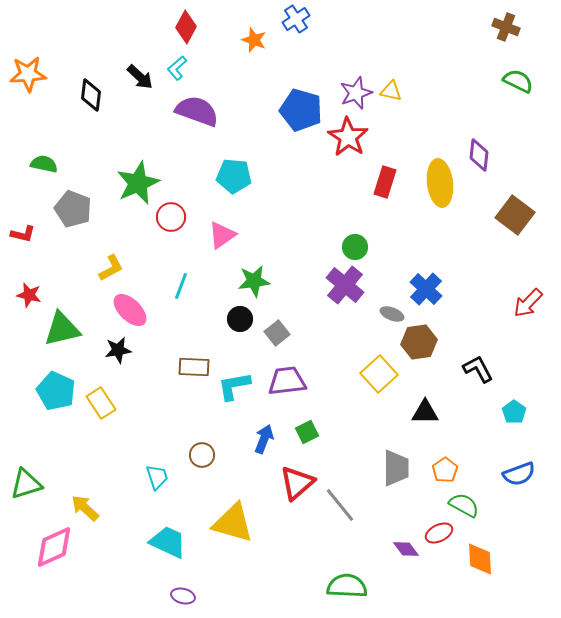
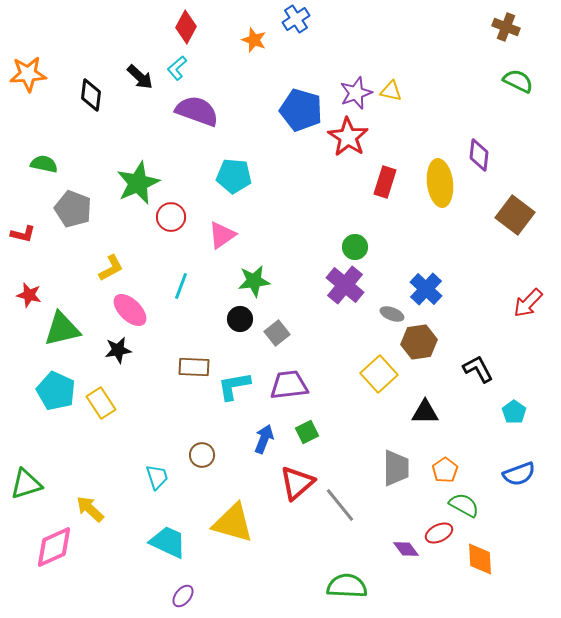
purple trapezoid at (287, 381): moved 2 px right, 4 px down
yellow arrow at (85, 508): moved 5 px right, 1 px down
purple ellipse at (183, 596): rotated 65 degrees counterclockwise
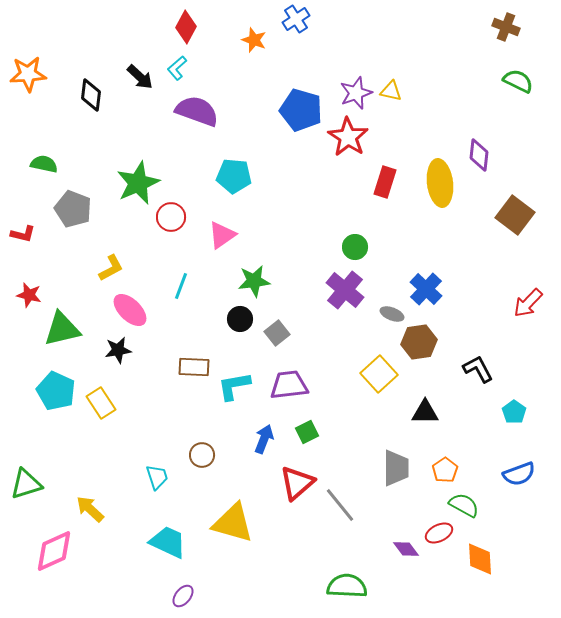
purple cross at (345, 285): moved 5 px down
pink diamond at (54, 547): moved 4 px down
